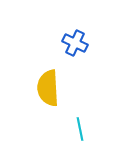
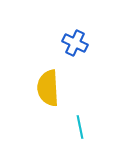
cyan line: moved 2 px up
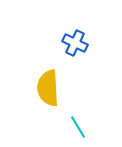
cyan line: moved 2 px left; rotated 20 degrees counterclockwise
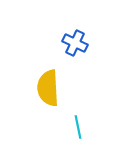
cyan line: rotated 20 degrees clockwise
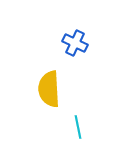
yellow semicircle: moved 1 px right, 1 px down
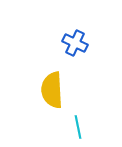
yellow semicircle: moved 3 px right, 1 px down
